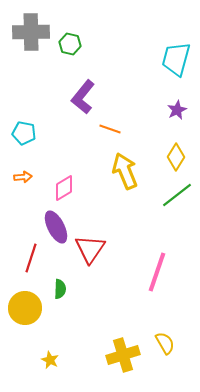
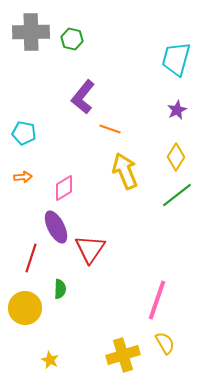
green hexagon: moved 2 px right, 5 px up
pink line: moved 28 px down
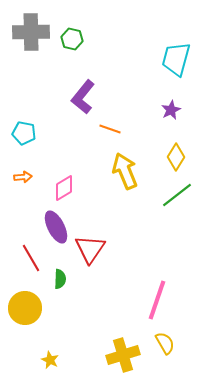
purple star: moved 6 px left
red line: rotated 48 degrees counterclockwise
green semicircle: moved 10 px up
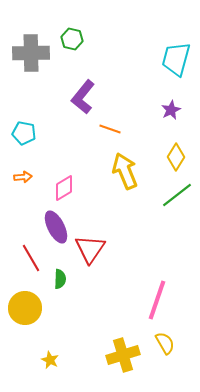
gray cross: moved 21 px down
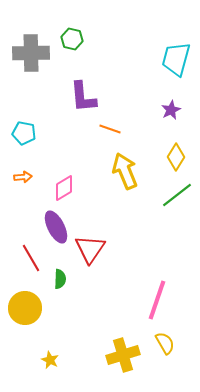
purple L-shape: rotated 44 degrees counterclockwise
